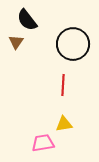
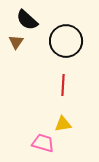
black semicircle: rotated 10 degrees counterclockwise
black circle: moved 7 px left, 3 px up
yellow triangle: moved 1 px left
pink trapezoid: rotated 25 degrees clockwise
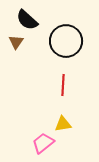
pink trapezoid: rotated 55 degrees counterclockwise
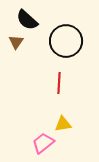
red line: moved 4 px left, 2 px up
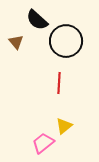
black semicircle: moved 10 px right
brown triangle: rotated 14 degrees counterclockwise
yellow triangle: moved 1 px right, 2 px down; rotated 30 degrees counterclockwise
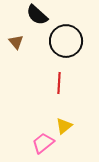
black semicircle: moved 5 px up
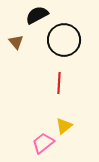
black semicircle: rotated 110 degrees clockwise
black circle: moved 2 px left, 1 px up
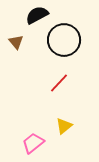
red line: rotated 40 degrees clockwise
pink trapezoid: moved 10 px left
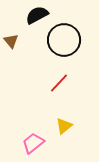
brown triangle: moved 5 px left, 1 px up
